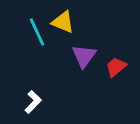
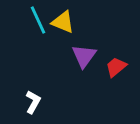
cyan line: moved 1 px right, 12 px up
white L-shape: rotated 15 degrees counterclockwise
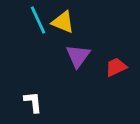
purple triangle: moved 6 px left
red trapezoid: rotated 15 degrees clockwise
white L-shape: rotated 35 degrees counterclockwise
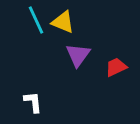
cyan line: moved 2 px left
purple triangle: moved 1 px up
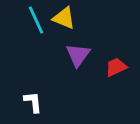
yellow triangle: moved 1 px right, 4 px up
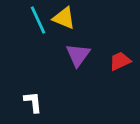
cyan line: moved 2 px right
red trapezoid: moved 4 px right, 6 px up
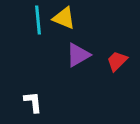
cyan line: rotated 20 degrees clockwise
purple triangle: rotated 24 degrees clockwise
red trapezoid: moved 3 px left; rotated 20 degrees counterclockwise
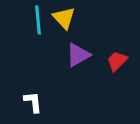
yellow triangle: rotated 25 degrees clockwise
